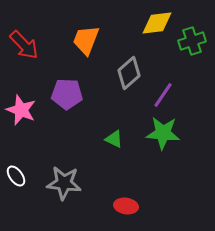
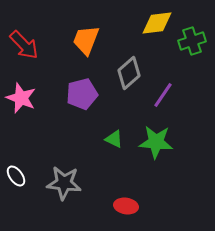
purple pentagon: moved 15 px right; rotated 16 degrees counterclockwise
pink star: moved 12 px up
green star: moved 7 px left, 9 px down
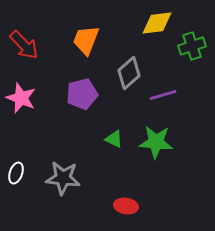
green cross: moved 5 px down
purple line: rotated 40 degrees clockwise
white ellipse: moved 3 px up; rotated 55 degrees clockwise
gray star: moved 1 px left, 5 px up
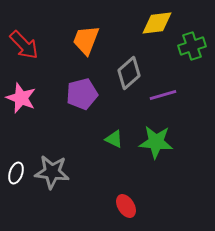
gray star: moved 11 px left, 6 px up
red ellipse: rotated 50 degrees clockwise
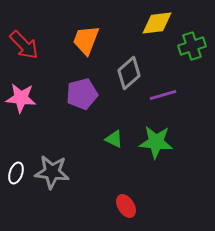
pink star: rotated 16 degrees counterclockwise
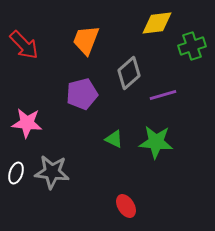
pink star: moved 6 px right, 25 px down
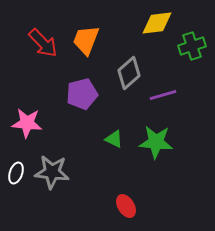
red arrow: moved 19 px right, 2 px up
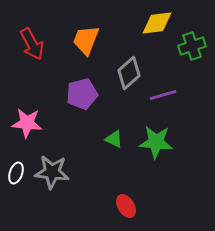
red arrow: moved 11 px left, 1 px down; rotated 16 degrees clockwise
